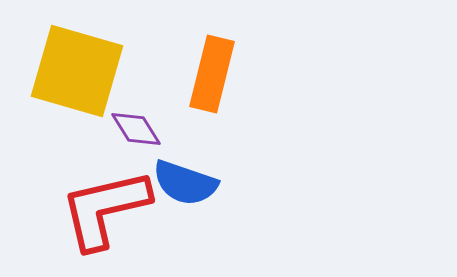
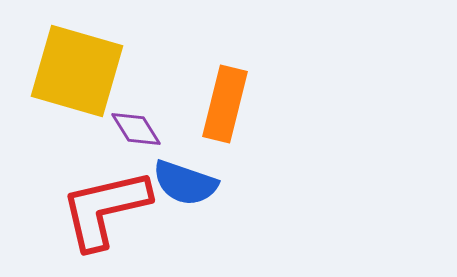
orange rectangle: moved 13 px right, 30 px down
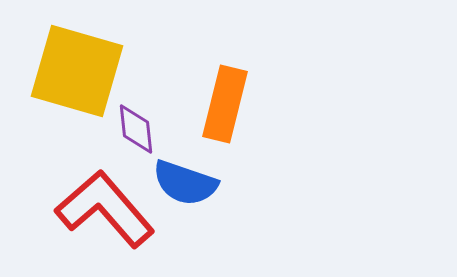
purple diamond: rotated 26 degrees clockwise
red L-shape: rotated 62 degrees clockwise
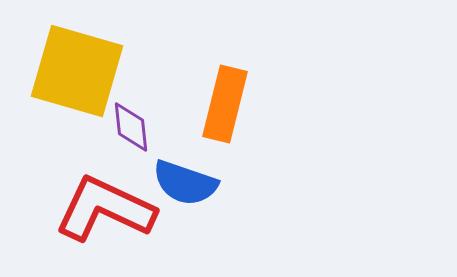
purple diamond: moved 5 px left, 2 px up
red L-shape: rotated 24 degrees counterclockwise
